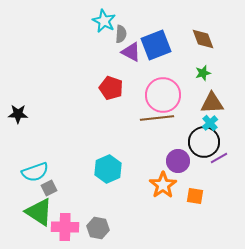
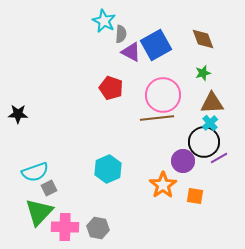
blue square: rotated 8 degrees counterclockwise
purple circle: moved 5 px right
green triangle: rotated 40 degrees clockwise
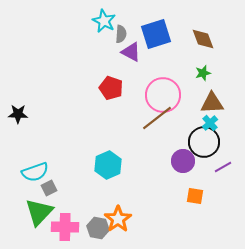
blue square: moved 11 px up; rotated 12 degrees clockwise
brown line: rotated 32 degrees counterclockwise
purple line: moved 4 px right, 9 px down
cyan hexagon: moved 4 px up
orange star: moved 45 px left, 34 px down
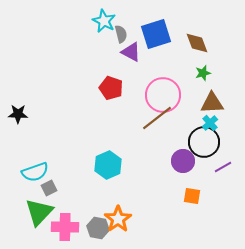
gray semicircle: rotated 18 degrees counterclockwise
brown diamond: moved 6 px left, 4 px down
orange square: moved 3 px left
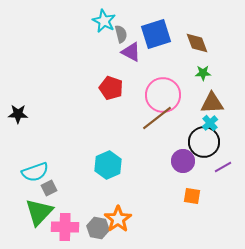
green star: rotated 14 degrees clockwise
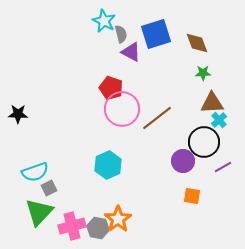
pink circle: moved 41 px left, 14 px down
cyan cross: moved 9 px right, 3 px up
pink cross: moved 7 px right, 1 px up; rotated 16 degrees counterclockwise
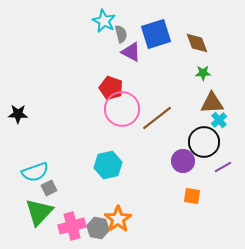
cyan hexagon: rotated 12 degrees clockwise
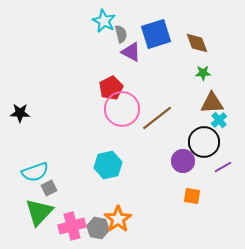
red pentagon: rotated 25 degrees clockwise
black star: moved 2 px right, 1 px up
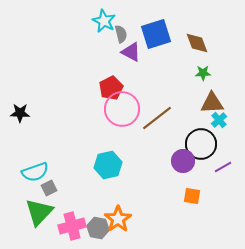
black circle: moved 3 px left, 2 px down
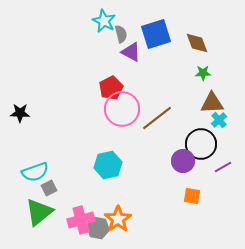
green triangle: rotated 8 degrees clockwise
pink cross: moved 9 px right, 6 px up
